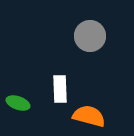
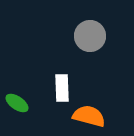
white rectangle: moved 2 px right, 1 px up
green ellipse: moved 1 px left; rotated 15 degrees clockwise
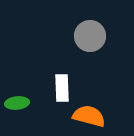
green ellipse: rotated 40 degrees counterclockwise
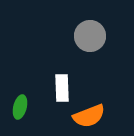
green ellipse: moved 3 px right, 4 px down; rotated 70 degrees counterclockwise
orange semicircle: rotated 144 degrees clockwise
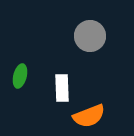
green ellipse: moved 31 px up
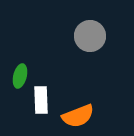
white rectangle: moved 21 px left, 12 px down
orange semicircle: moved 11 px left
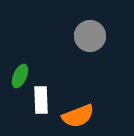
green ellipse: rotated 10 degrees clockwise
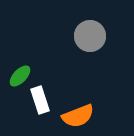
green ellipse: rotated 20 degrees clockwise
white rectangle: moved 1 px left; rotated 16 degrees counterclockwise
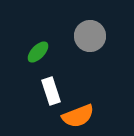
green ellipse: moved 18 px right, 24 px up
white rectangle: moved 11 px right, 9 px up
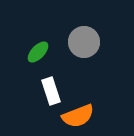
gray circle: moved 6 px left, 6 px down
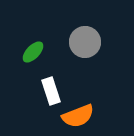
gray circle: moved 1 px right
green ellipse: moved 5 px left
